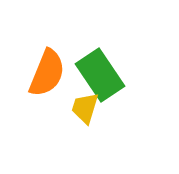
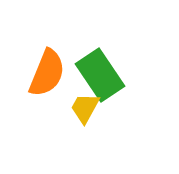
yellow trapezoid: rotated 12 degrees clockwise
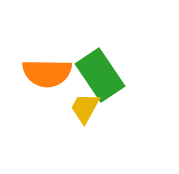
orange semicircle: rotated 69 degrees clockwise
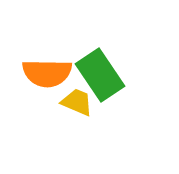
yellow trapezoid: moved 8 px left, 6 px up; rotated 84 degrees clockwise
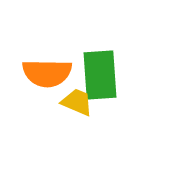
green rectangle: rotated 30 degrees clockwise
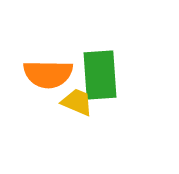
orange semicircle: moved 1 px right, 1 px down
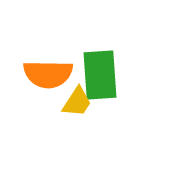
yellow trapezoid: rotated 100 degrees clockwise
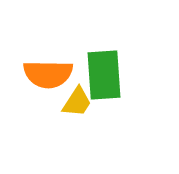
green rectangle: moved 4 px right
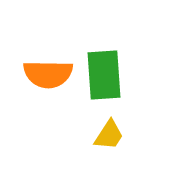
yellow trapezoid: moved 32 px right, 33 px down
